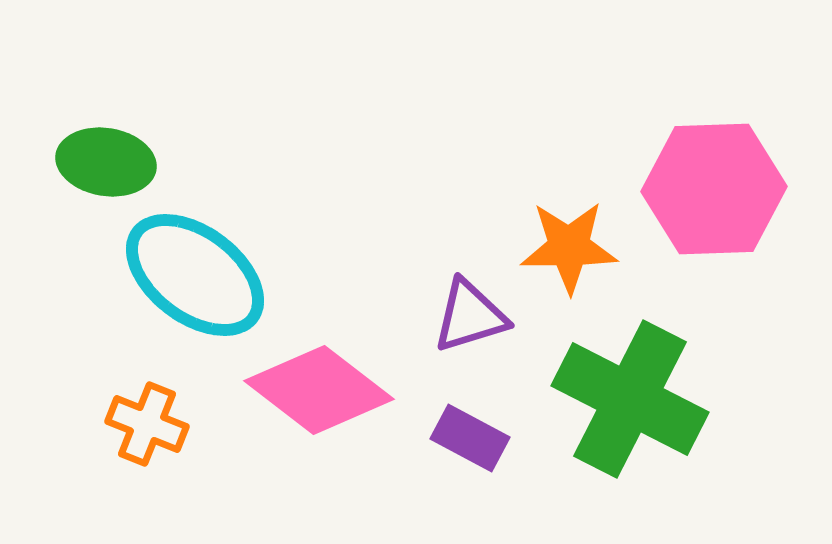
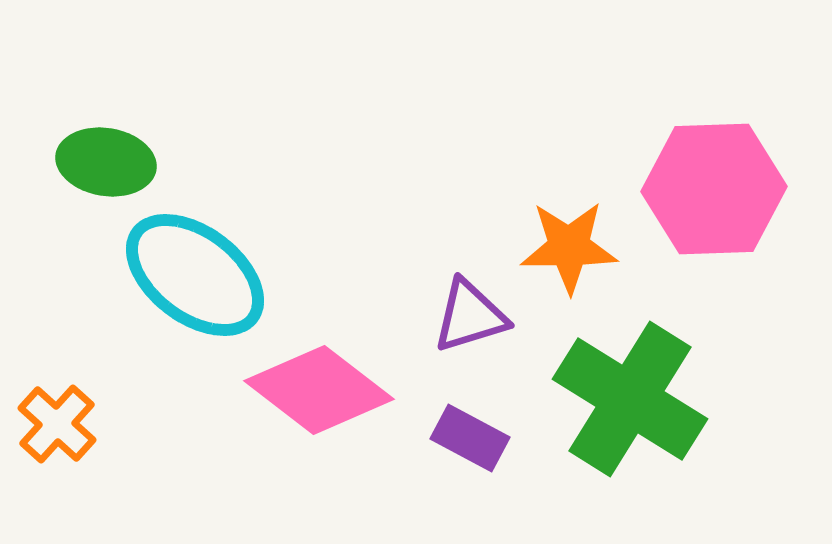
green cross: rotated 5 degrees clockwise
orange cross: moved 90 px left; rotated 20 degrees clockwise
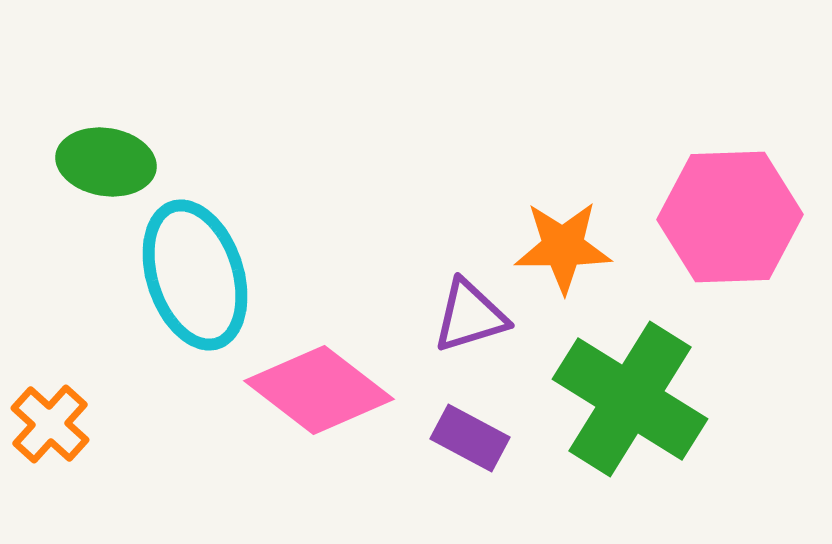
pink hexagon: moved 16 px right, 28 px down
orange star: moved 6 px left
cyan ellipse: rotated 35 degrees clockwise
orange cross: moved 7 px left
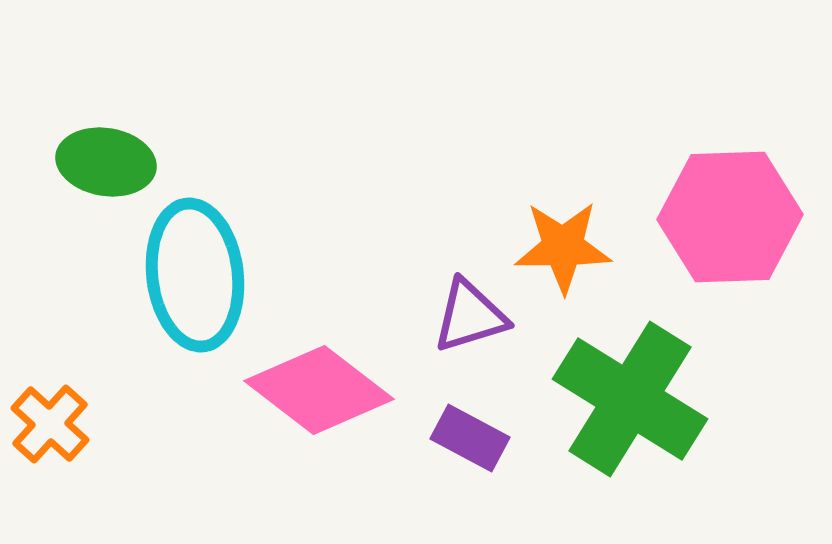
cyan ellipse: rotated 11 degrees clockwise
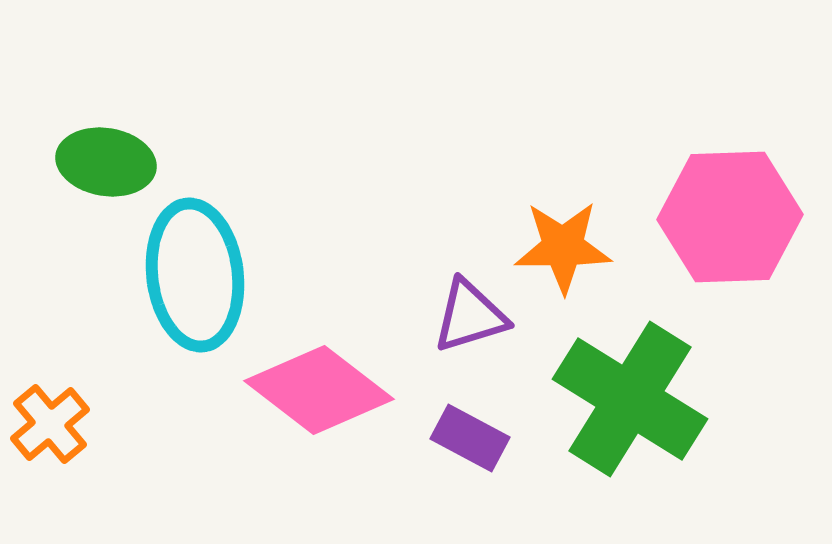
orange cross: rotated 8 degrees clockwise
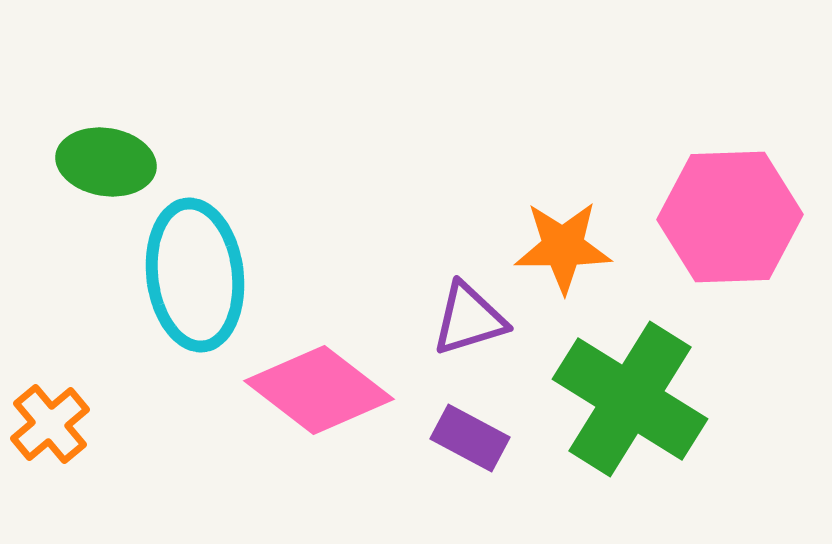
purple triangle: moved 1 px left, 3 px down
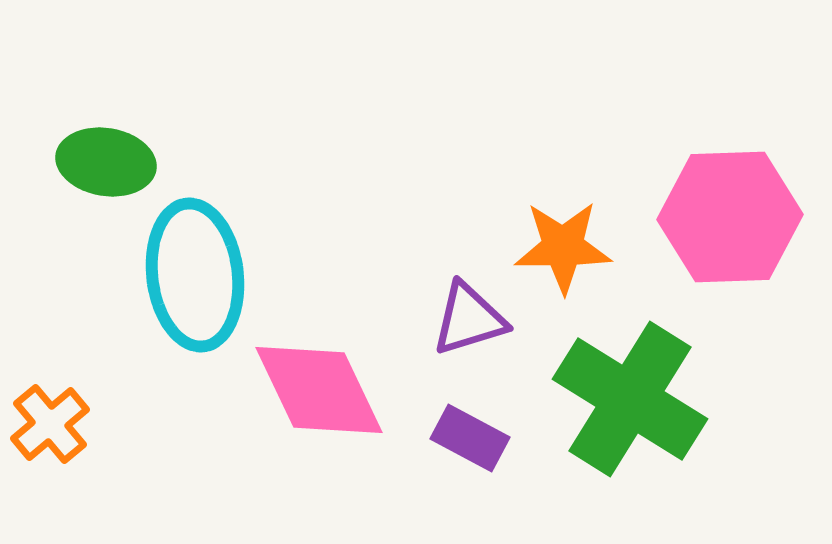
pink diamond: rotated 27 degrees clockwise
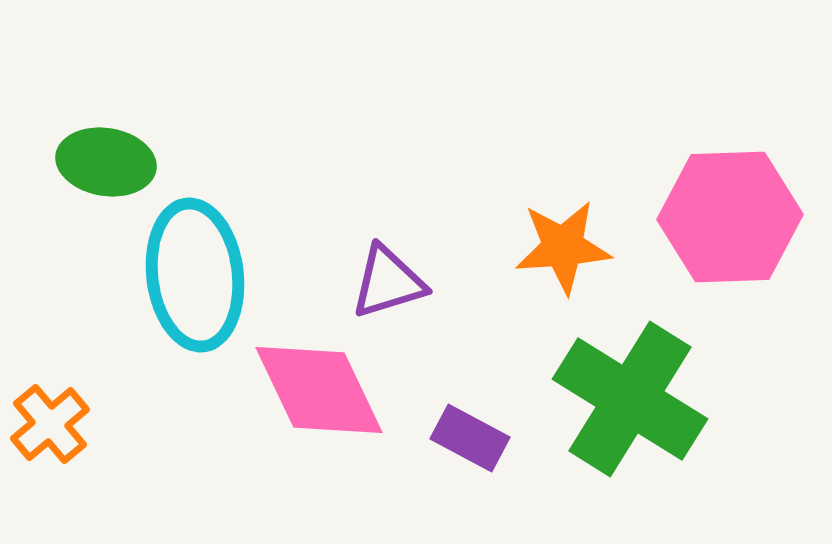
orange star: rotated 4 degrees counterclockwise
purple triangle: moved 81 px left, 37 px up
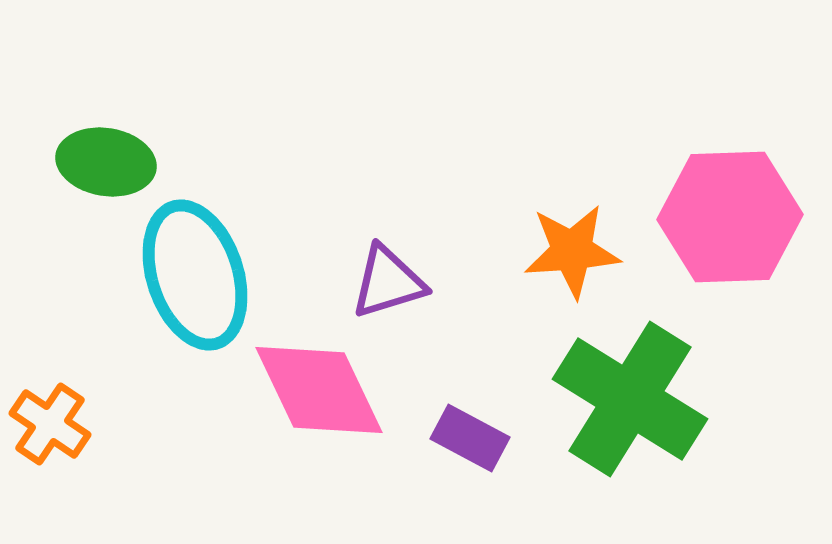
orange star: moved 9 px right, 4 px down
cyan ellipse: rotated 11 degrees counterclockwise
orange cross: rotated 16 degrees counterclockwise
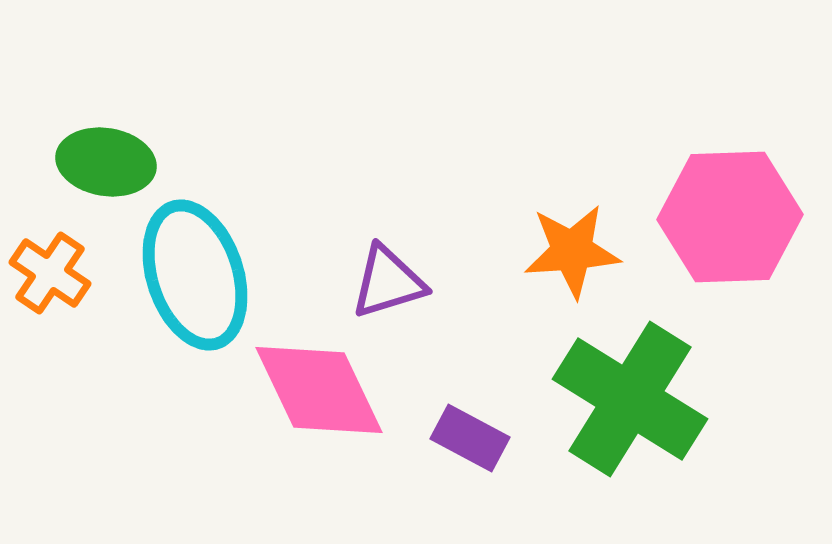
orange cross: moved 151 px up
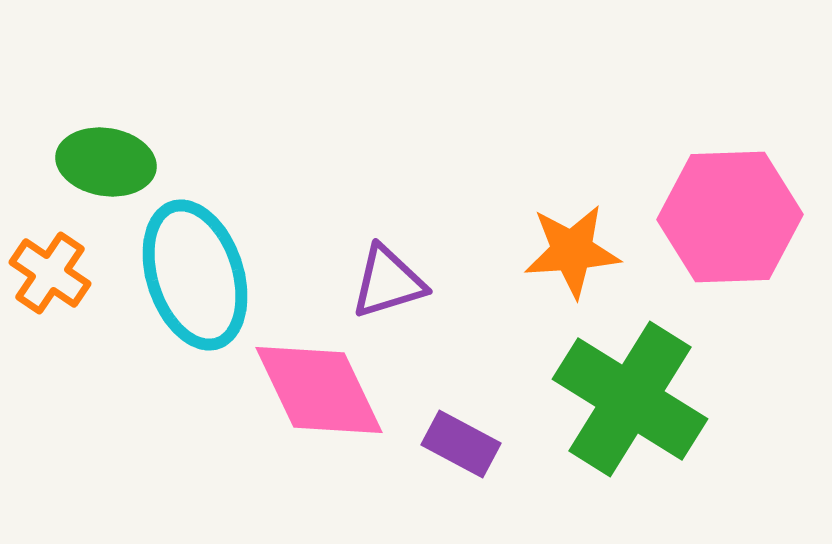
purple rectangle: moved 9 px left, 6 px down
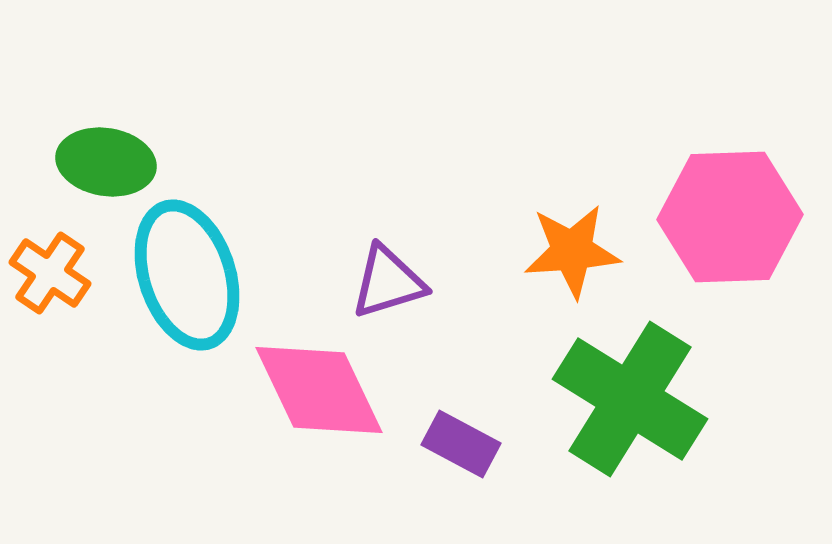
cyan ellipse: moved 8 px left
